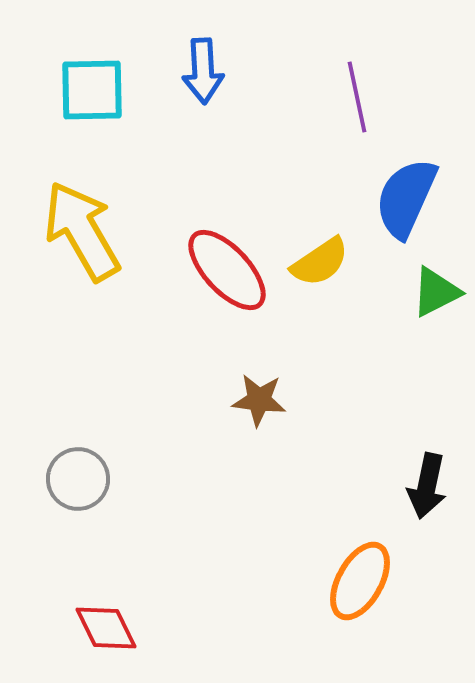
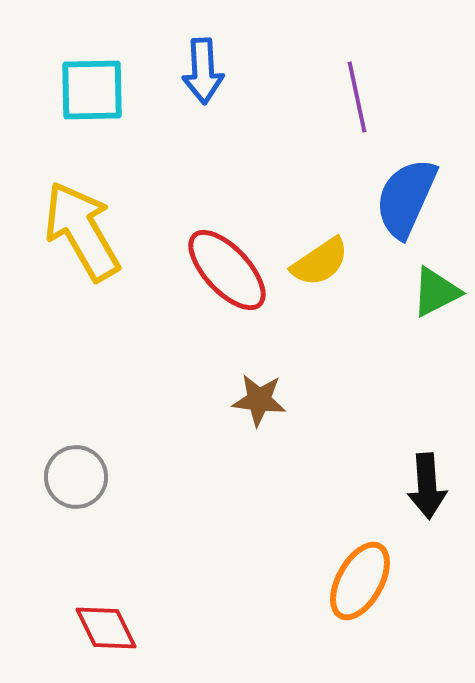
gray circle: moved 2 px left, 2 px up
black arrow: rotated 16 degrees counterclockwise
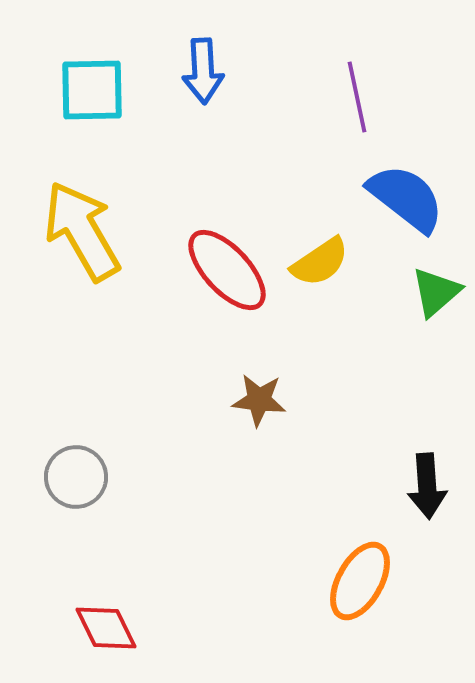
blue semicircle: rotated 104 degrees clockwise
green triangle: rotated 14 degrees counterclockwise
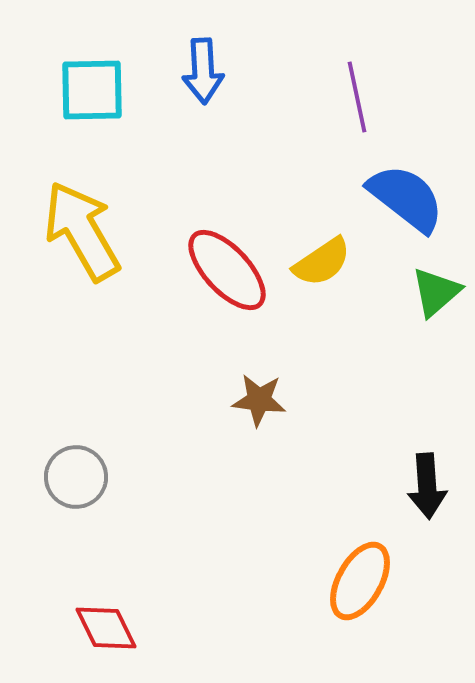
yellow semicircle: moved 2 px right
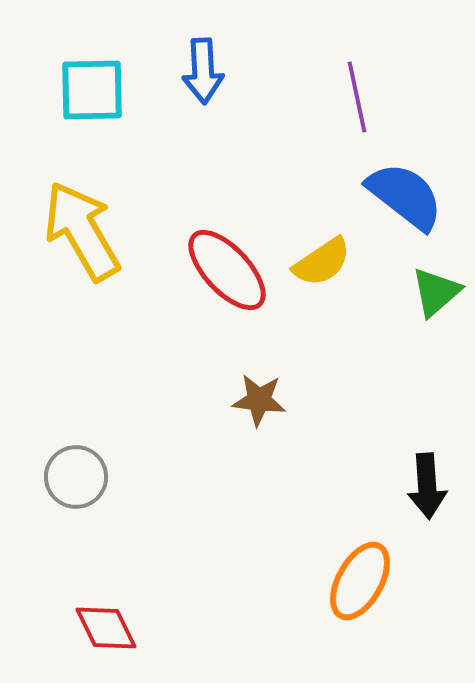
blue semicircle: moved 1 px left, 2 px up
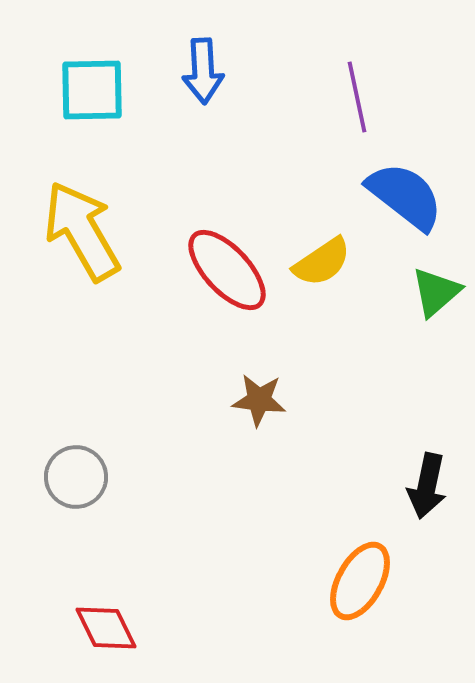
black arrow: rotated 16 degrees clockwise
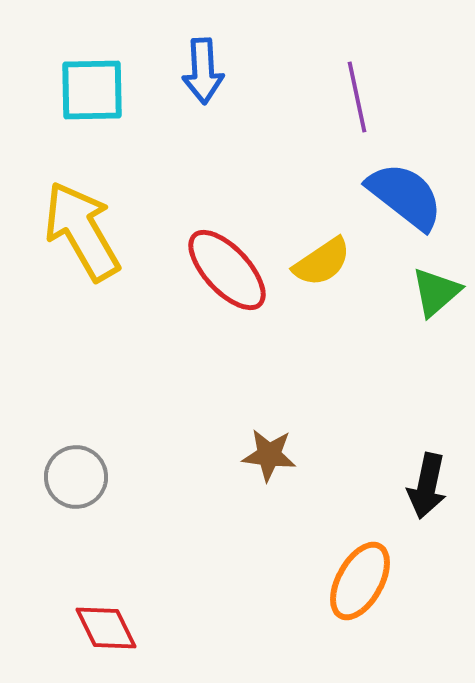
brown star: moved 10 px right, 55 px down
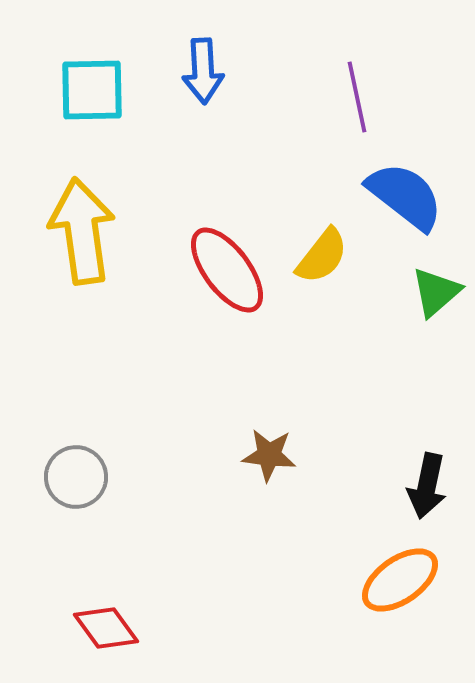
yellow arrow: rotated 22 degrees clockwise
yellow semicircle: moved 6 px up; rotated 18 degrees counterclockwise
red ellipse: rotated 6 degrees clockwise
orange ellipse: moved 40 px right, 1 px up; rotated 26 degrees clockwise
red diamond: rotated 10 degrees counterclockwise
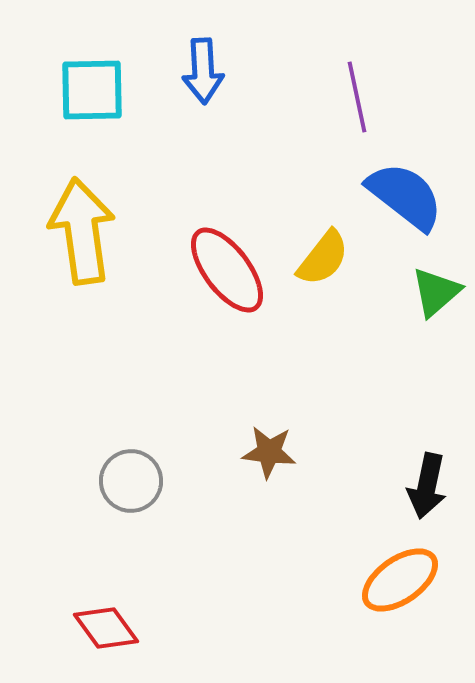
yellow semicircle: moved 1 px right, 2 px down
brown star: moved 3 px up
gray circle: moved 55 px right, 4 px down
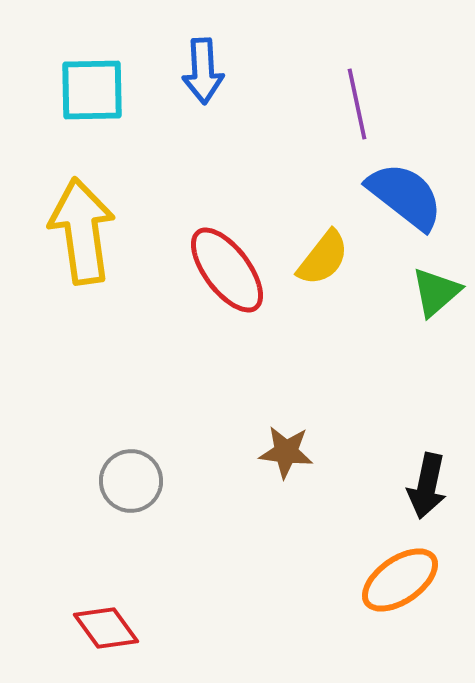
purple line: moved 7 px down
brown star: moved 17 px right
